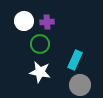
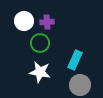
green circle: moved 1 px up
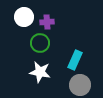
white circle: moved 4 px up
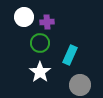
cyan rectangle: moved 5 px left, 5 px up
white star: rotated 25 degrees clockwise
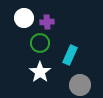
white circle: moved 1 px down
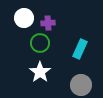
purple cross: moved 1 px right, 1 px down
cyan rectangle: moved 10 px right, 6 px up
gray circle: moved 1 px right
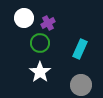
purple cross: rotated 24 degrees counterclockwise
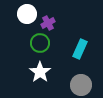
white circle: moved 3 px right, 4 px up
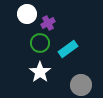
cyan rectangle: moved 12 px left; rotated 30 degrees clockwise
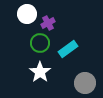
gray circle: moved 4 px right, 2 px up
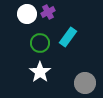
purple cross: moved 11 px up
cyan rectangle: moved 12 px up; rotated 18 degrees counterclockwise
